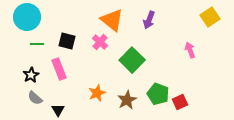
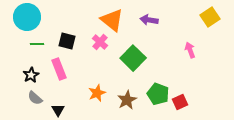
purple arrow: rotated 78 degrees clockwise
green square: moved 1 px right, 2 px up
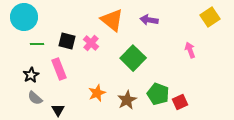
cyan circle: moved 3 px left
pink cross: moved 9 px left, 1 px down
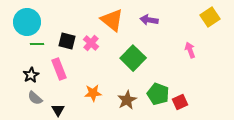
cyan circle: moved 3 px right, 5 px down
orange star: moved 4 px left; rotated 18 degrees clockwise
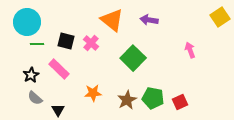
yellow square: moved 10 px right
black square: moved 1 px left
pink rectangle: rotated 25 degrees counterclockwise
green pentagon: moved 5 px left, 4 px down; rotated 10 degrees counterclockwise
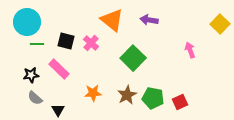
yellow square: moved 7 px down; rotated 12 degrees counterclockwise
black star: rotated 21 degrees clockwise
brown star: moved 5 px up
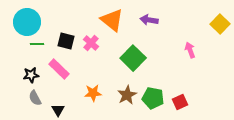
gray semicircle: rotated 21 degrees clockwise
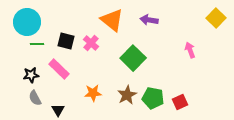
yellow square: moved 4 px left, 6 px up
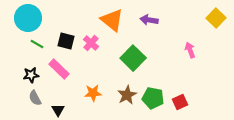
cyan circle: moved 1 px right, 4 px up
green line: rotated 32 degrees clockwise
